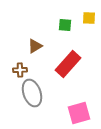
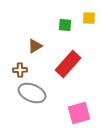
gray ellipse: rotated 48 degrees counterclockwise
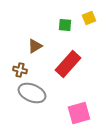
yellow square: rotated 24 degrees counterclockwise
brown cross: rotated 16 degrees clockwise
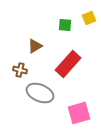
gray ellipse: moved 8 px right
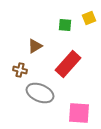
pink square: rotated 20 degrees clockwise
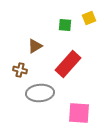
gray ellipse: rotated 28 degrees counterclockwise
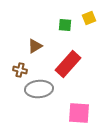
gray ellipse: moved 1 px left, 4 px up
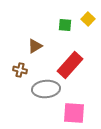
yellow square: moved 1 px left, 1 px down; rotated 24 degrees counterclockwise
red rectangle: moved 2 px right, 1 px down
gray ellipse: moved 7 px right
pink square: moved 5 px left
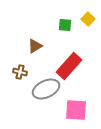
red rectangle: moved 1 px left, 1 px down
brown cross: moved 2 px down
gray ellipse: rotated 20 degrees counterclockwise
pink square: moved 2 px right, 3 px up
